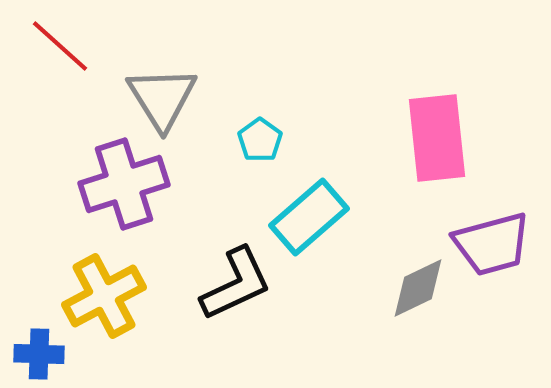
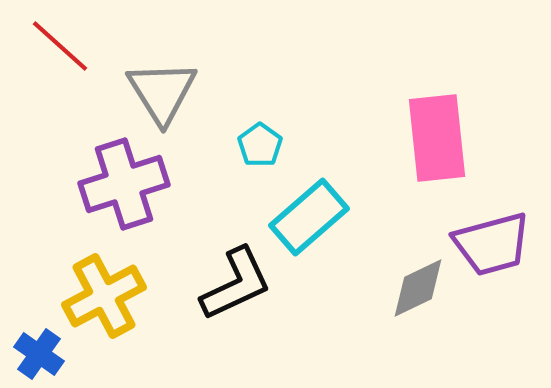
gray triangle: moved 6 px up
cyan pentagon: moved 5 px down
blue cross: rotated 33 degrees clockwise
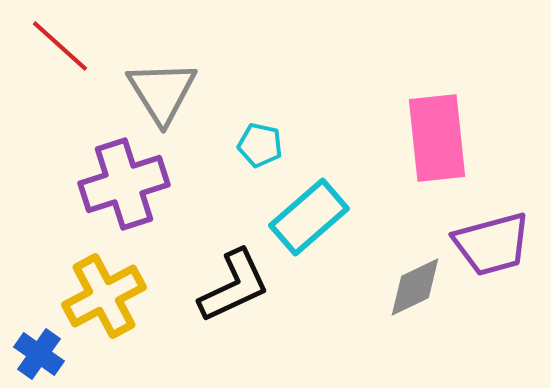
cyan pentagon: rotated 24 degrees counterclockwise
black L-shape: moved 2 px left, 2 px down
gray diamond: moved 3 px left, 1 px up
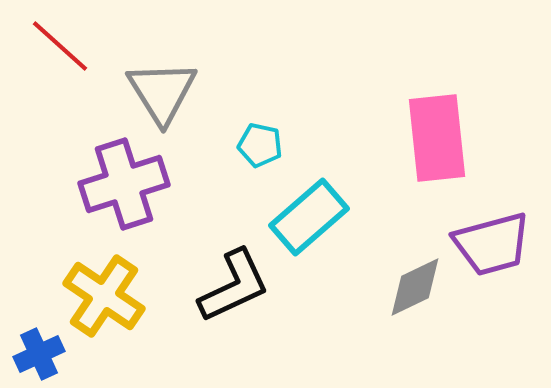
yellow cross: rotated 28 degrees counterclockwise
blue cross: rotated 30 degrees clockwise
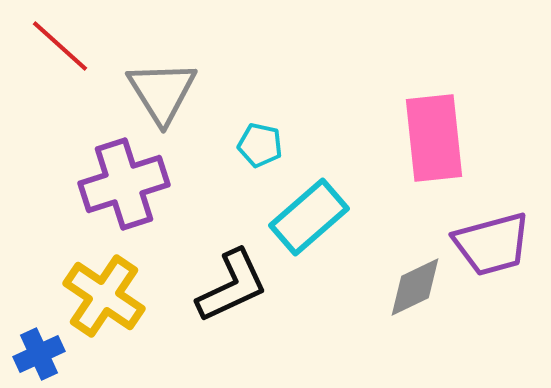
pink rectangle: moved 3 px left
black L-shape: moved 2 px left
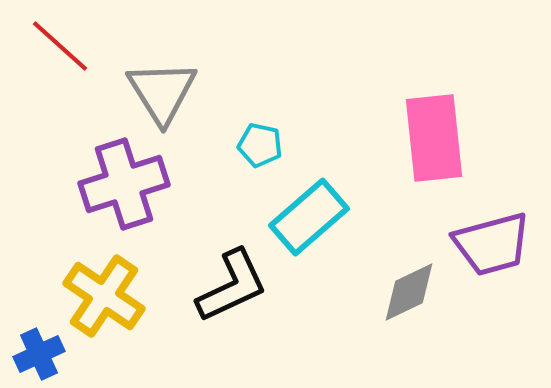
gray diamond: moved 6 px left, 5 px down
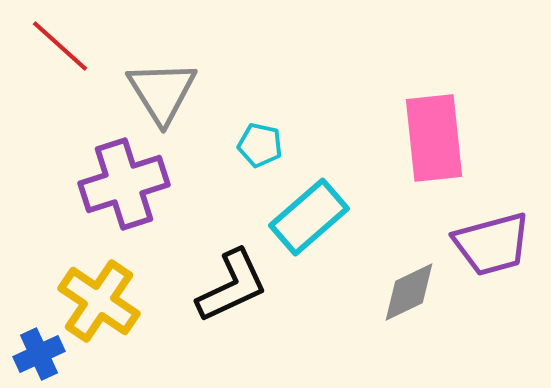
yellow cross: moved 5 px left, 5 px down
